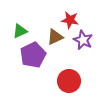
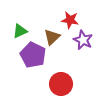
brown triangle: moved 3 px left; rotated 18 degrees counterclockwise
purple pentagon: rotated 20 degrees counterclockwise
red circle: moved 8 px left, 3 px down
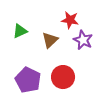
brown triangle: moved 2 px left, 3 px down
purple pentagon: moved 5 px left, 25 px down
red circle: moved 2 px right, 7 px up
